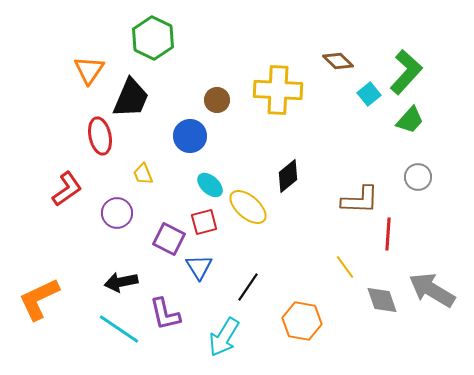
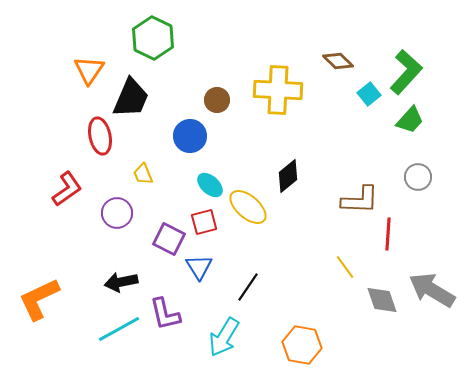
orange hexagon: moved 24 px down
cyan line: rotated 63 degrees counterclockwise
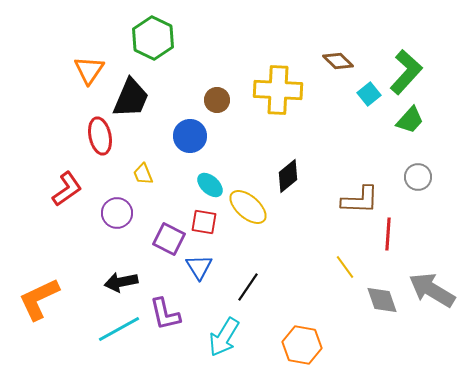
red square: rotated 24 degrees clockwise
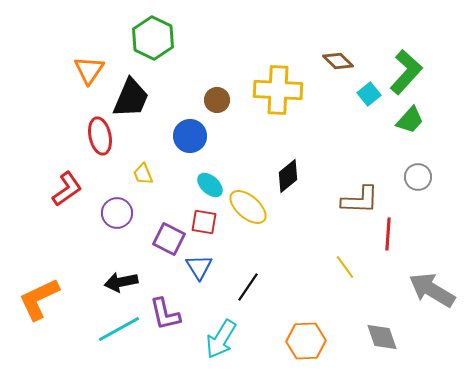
gray diamond: moved 37 px down
cyan arrow: moved 3 px left, 2 px down
orange hexagon: moved 4 px right, 4 px up; rotated 12 degrees counterclockwise
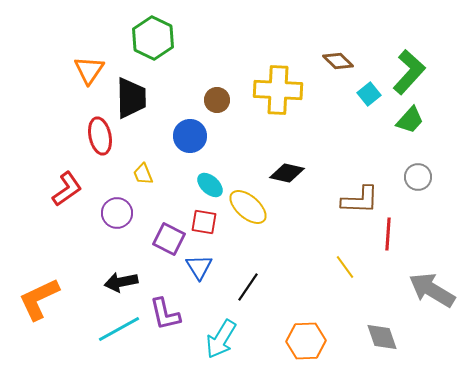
green L-shape: moved 3 px right
black trapezoid: rotated 24 degrees counterclockwise
black diamond: moved 1 px left, 3 px up; rotated 52 degrees clockwise
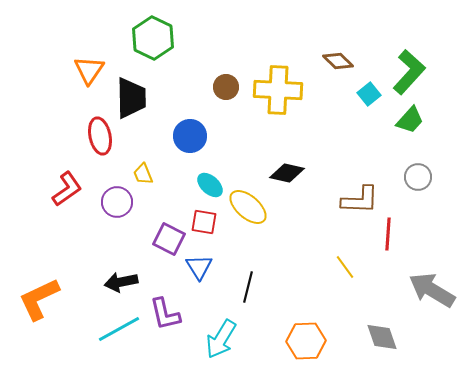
brown circle: moved 9 px right, 13 px up
purple circle: moved 11 px up
black line: rotated 20 degrees counterclockwise
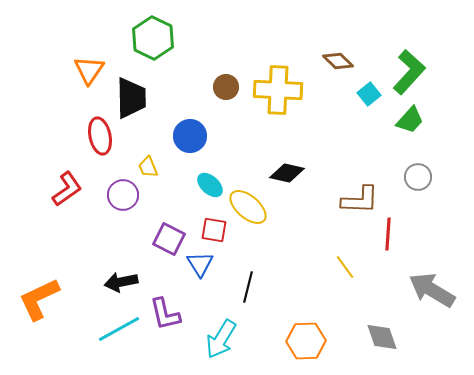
yellow trapezoid: moved 5 px right, 7 px up
purple circle: moved 6 px right, 7 px up
red square: moved 10 px right, 8 px down
blue triangle: moved 1 px right, 3 px up
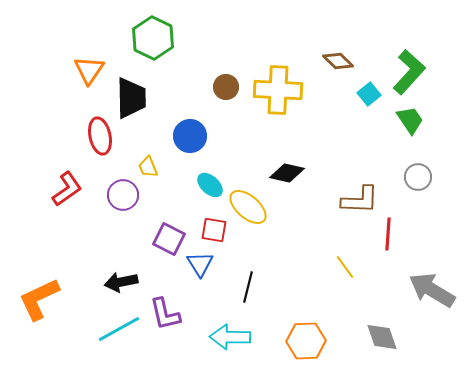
green trapezoid: rotated 76 degrees counterclockwise
cyan arrow: moved 9 px right, 2 px up; rotated 60 degrees clockwise
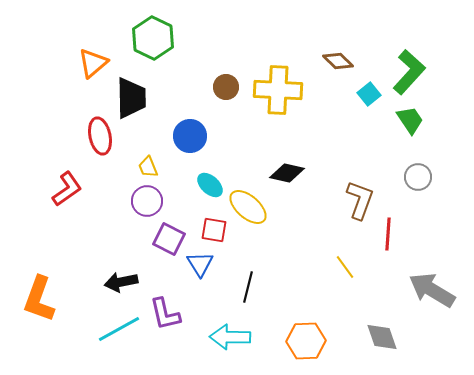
orange triangle: moved 4 px right, 7 px up; rotated 16 degrees clockwise
purple circle: moved 24 px right, 6 px down
brown L-shape: rotated 72 degrees counterclockwise
orange L-shape: rotated 45 degrees counterclockwise
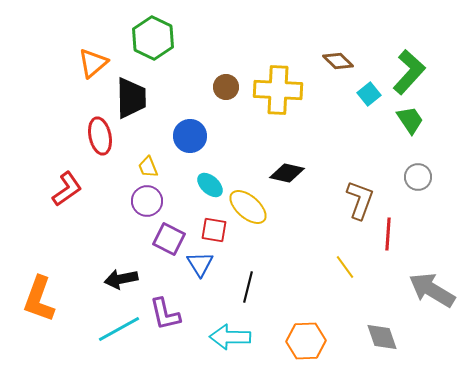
black arrow: moved 3 px up
